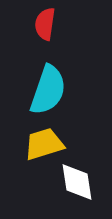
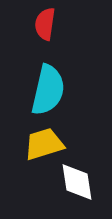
cyan semicircle: rotated 6 degrees counterclockwise
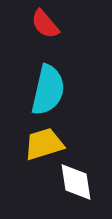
red semicircle: rotated 48 degrees counterclockwise
white diamond: moved 1 px left
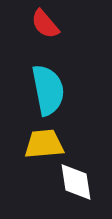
cyan semicircle: rotated 24 degrees counterclockwise
yellow trapezoid: rotated 12 degrees clockwise
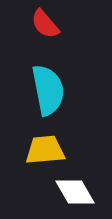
yellow trapezoid: moved 1 px right, 6 px down
white diamond: moved 1 px left, 10 px down; rotated 21 degrees counterclockwise
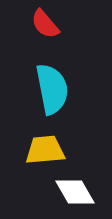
cyan semicircle: moved 4 px right, 1 px up
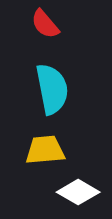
white diamond: moved 3 px right; rotated 30 degrees counterclockwise
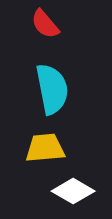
yellow trapezoid: moved 2 px up
white diamond: moved 5 px left, 1 px up
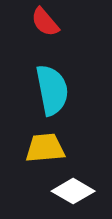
red semicircle: moved 2 px up
cyan semicircle: moved 1 px down
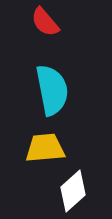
white diamond: rotated 72 degrees counterclockwise
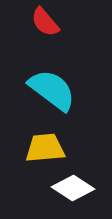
cyan semicircle: rotated 42 degrees counterclockwise
white diamond: moved 3 px up; rotated 75 degrees clockwise
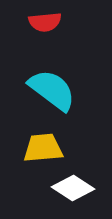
red semicircle: rotated 56 degrees counterclockwise
yellow trapezoid: moved 2 px left
